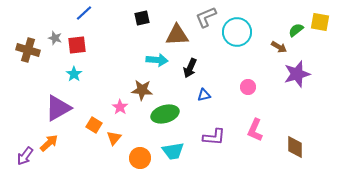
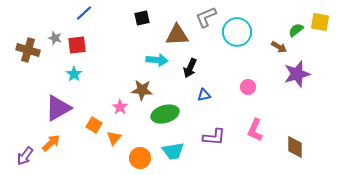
orange arrow: moved 2 px right
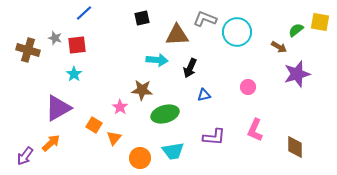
gray L-shape: moved 1 px left, 2 px down; rotated 45 degrees clockwise
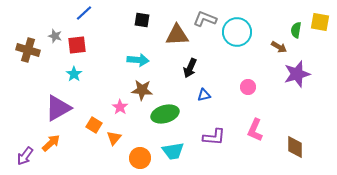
black square: moved 2 px down; rotated 21 degrees clockwise
green semicircle: rotated 42 degrees counterclockwise
gray star: moved 2 px up
cyan arrow: moved 19 px left
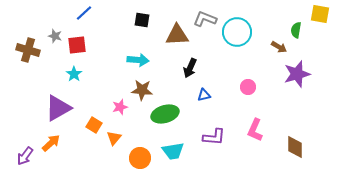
yellow square: moved 8 px up
pink star: rotated 21 degrees clockwise
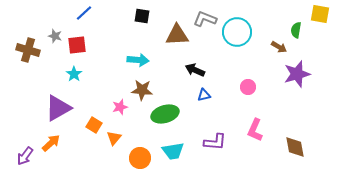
black square: moved 4 px up
black arrow: moved 5 px right, 2 px down; rotated 90 degrees clockwise
purple L-shape: moved 1 px right, 5 px down
brown diamond: rotated 10 degrees counterclockwise
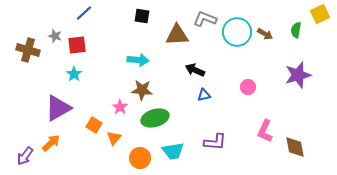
yellow square: rotated 36 degrees counterclockwise
brown arrow: moved 14 px left, 13 px up
purple star: moved 1 px right, 1 px down
pink star: rotated 21 degrees counterclockwise
green ellipse: moved 10 px left, 4 px down
pink L-shape: moved 10 px right, 1 px down
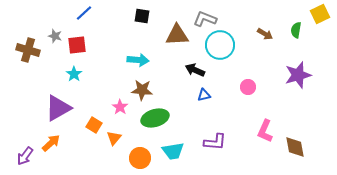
cyan circle: moved 17 px left, 13 px down
